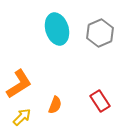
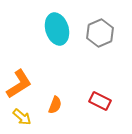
red rectangle: rotated 30 degrees counterclockwise
yellow arrow: rotated 84 degrees clockwise
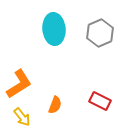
cyan ellipse: moved 3 px left; rotated 12 degrees clockwise
yellow arrow: rotated 12 degrees clockwise
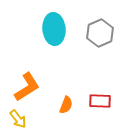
orange L-shape: moved 8 px right, 3 px down
red rectangle: rotated 25 degrees counterclockwise
orange semicircle: moved 11 px right
yellow arrow: moved 4 px left, 2 px down
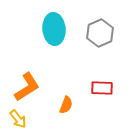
red rectangle: moved 2 px right, 13 px up
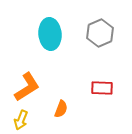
cyan ellipse: moved 4 px left, 5 px down
orange semicircle: moved 5 px left, 4 px down
yellow arrow: moved 3 px right, 1 px down; rotated 60 degrees clockwise
